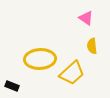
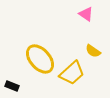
pink triangle: moved 4 px up
yellow semicircle: moved 1 px right, 5 px down; rotated 49 degrees counterclockwise
yellow ellipse: rotated 52 degrees clockwise
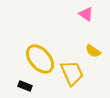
yellow trapezoid: rotated 72 degrees counterclockwise
black rectangle: moved 13 px right
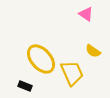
yellow ellipse: moved 1 px right
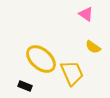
yellow semicircle: moved 4 px up
yellow ellipse: rotated 8 degrees counterclockwise
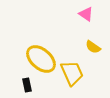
black rectangle: moved 2 px right, 1 px up; rotated 56 degrees clockwise
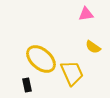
pink triangle: rotated 42 degrees counterclockwise
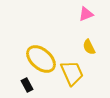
pink triangle: rotated 14 degrees counterclockwise
yellow semicircle: moved 4 px left; rotated 28 degrees clockwise
black rectangle: rotated 16 degrees counterclockwise
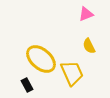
yellow semicircle: moved 1 px up
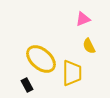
pink triangle: moved 3 px left, 5 px down
yellow trapezoid: rotated 24 degrees clockwise
